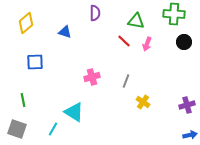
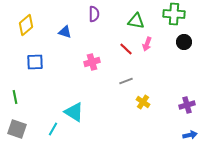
purple semicircle: moved 1 px left, 1 px down
yellow diamond: moved 2 px down
red line: moved 2 px right, 8 px down
pink cross: moved 15 px up
gray line: rotated 48 degrees clockwise
green line: moved 8 px left, 3 px up
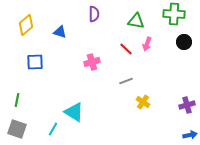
blue triangle: moved 5 px left
green line: moved 2 px right, 3 px down; rotated 24 degrees clockwise
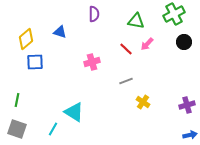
green cross: rotated 30 degrees counterclockwise
yellow diamond: moved 14 px down
pink arrow: rotated 24 degrees clockwise
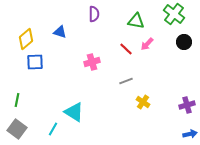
green cross: rotated 25 degrees counterclockwise
gray square: rotated 18 degrees clockwise
blue arrow: moved 1 px up
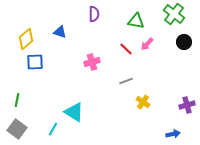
blue arrow: moved 17 px left
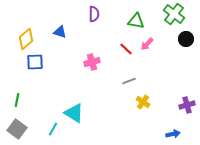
black circle: moved 2 px right, 3 px up
gray line: moved 3 px right
cyan triangle: moved 1 px down
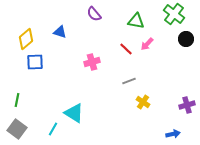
purple semicircle: rotated 140 degrees clockwise
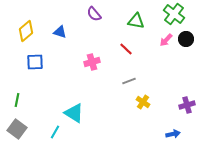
yellow diamond: moved 8 px up
pink arrow: moved 19 px right, 4 px up
cyan line: moved 2 px right, 3 px down
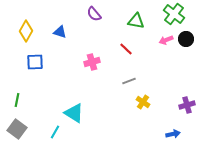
yellow diamond: rotated 20 degrees counterclockwise
pink arrow: rotated 24 degrees clockwise
